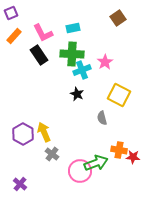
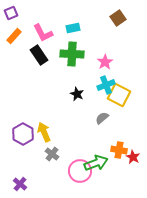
cyan cross: moved 24 px right, 15 px down
gray semicircle: rotated 64 degrees clockwise
red star: rotated 24 degrees clockwise
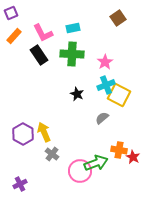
purple cross: rotated 24 degrees clockwise
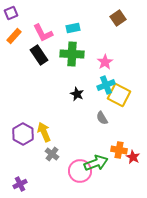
gray semicircle: rotated 80 degrees counterclockwise
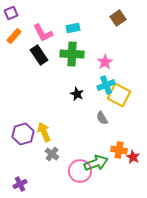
purple hexagon: rotated 15 degrees clockwise
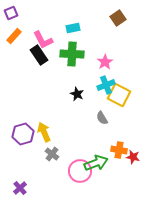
pink L-shape: moved 7 px down
red star: rotated 16 degrees counterclockwise
purple cross: moved 4 px down; rotated 16 degrees counterclockwise
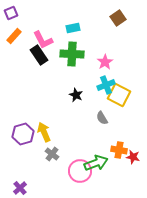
black star: moved 1 px left, 1 px down
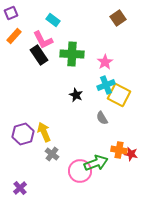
cyan rectangle: moved 20 px left, 8 px up; rotated 48 degrees clockwise
red star: moved 2 px left, 3 px up
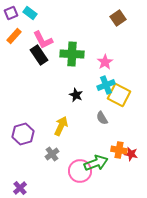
cyan rectangle: moved 23 px left, 7 px up
yellow arrow: moved 17 px right, 6 px up; rotated 48 degrees clockwise
gray cross: rotated 16 degrees clockwise
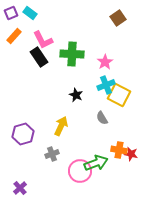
black rectangle: moved 2 px down
gray cross: rotated 16 degrees clockwise
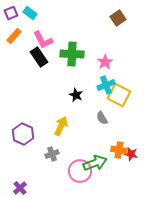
purple hexagon: rotated 20 degrees counterclockwise
green arrow: moved 1 px left
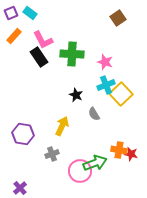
pink star: rotated 21 degrees counterclockwise
yellow square: moved 2 px right, 1 px up; rotated 20 degrees clockwise
gray semicircle: moved 8 px left, 4 px up
yellow arrow: moved 1 px right
purple hexagon: rotated 15 degrees counterclockwise
